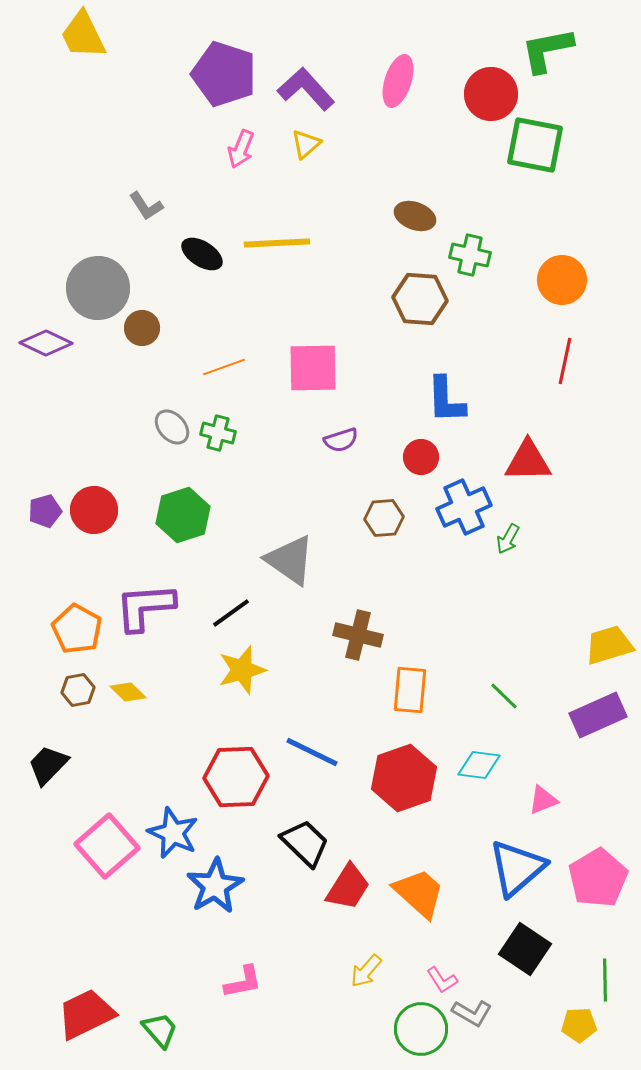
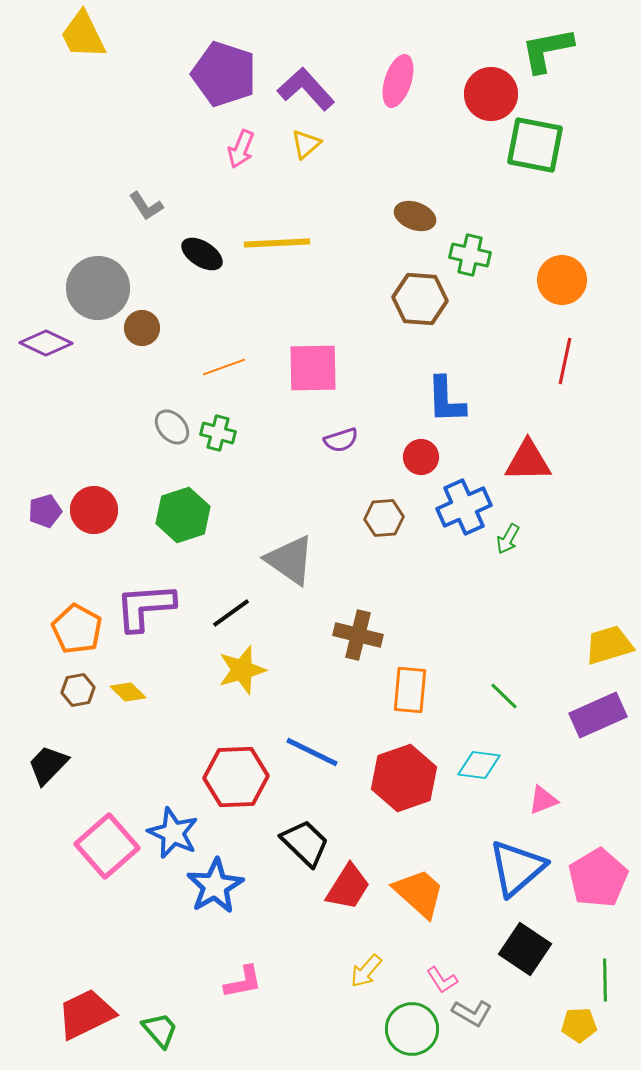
green circle at (421, 1029): moved 9 px left
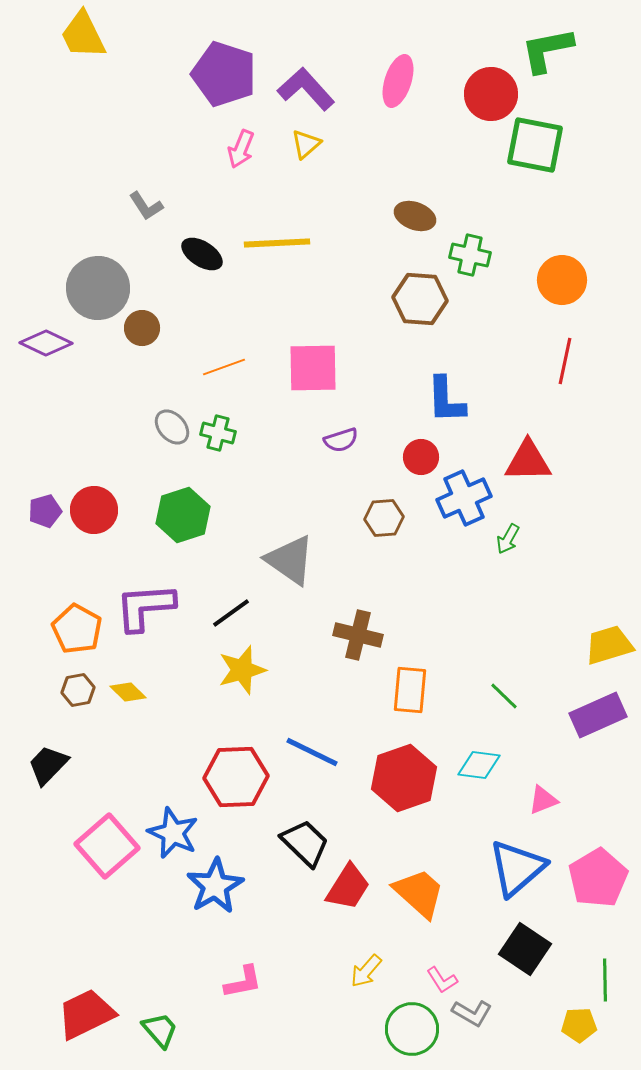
blue cross at (464, 507): moved 9 px up
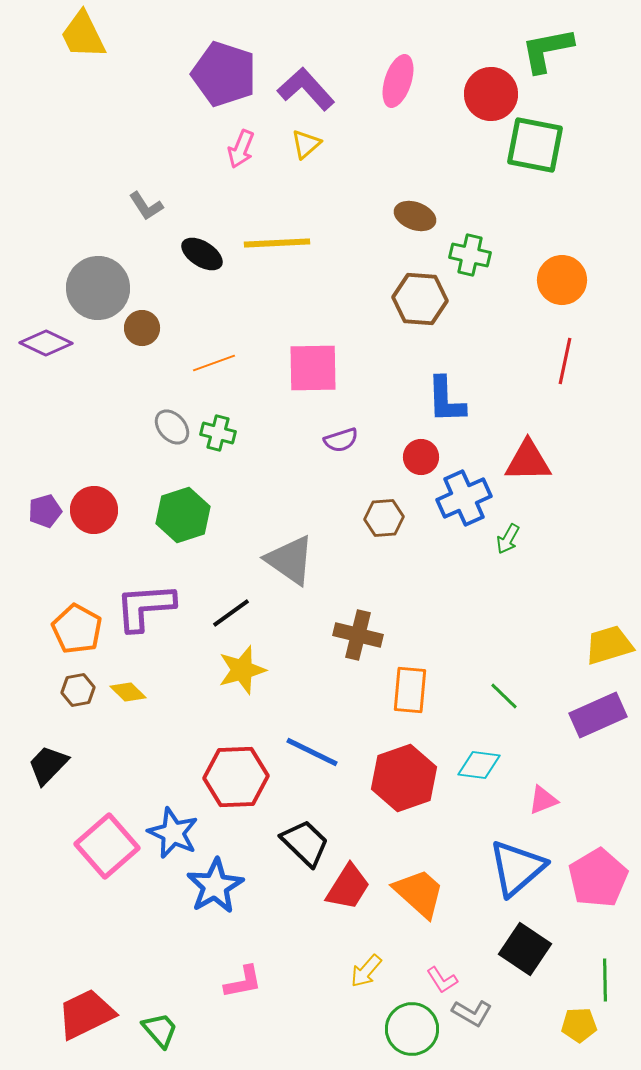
orange line at (224, 367): moved 10 px left, 4 px up
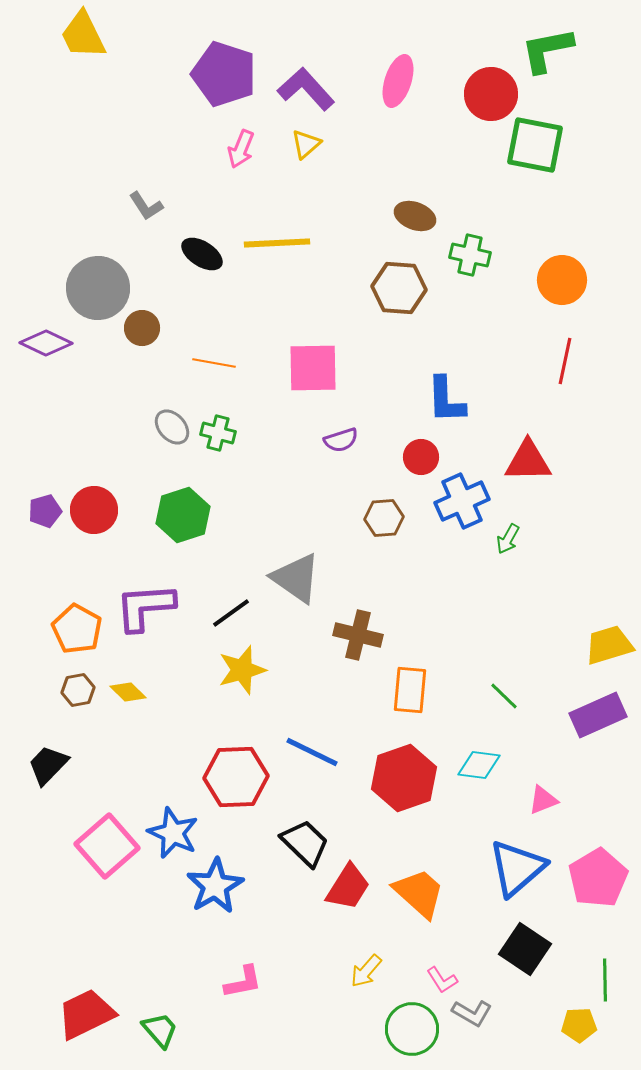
brown hexagon at (420, 299): moved 21 px left, 11 px up
orange line at (214, 363): rotated 30 degrees clockwise
blue cross at (464, 498): moved 2 px left, 3 px down
gray triangle at (290, 560): moved 6 px right, 18 px down
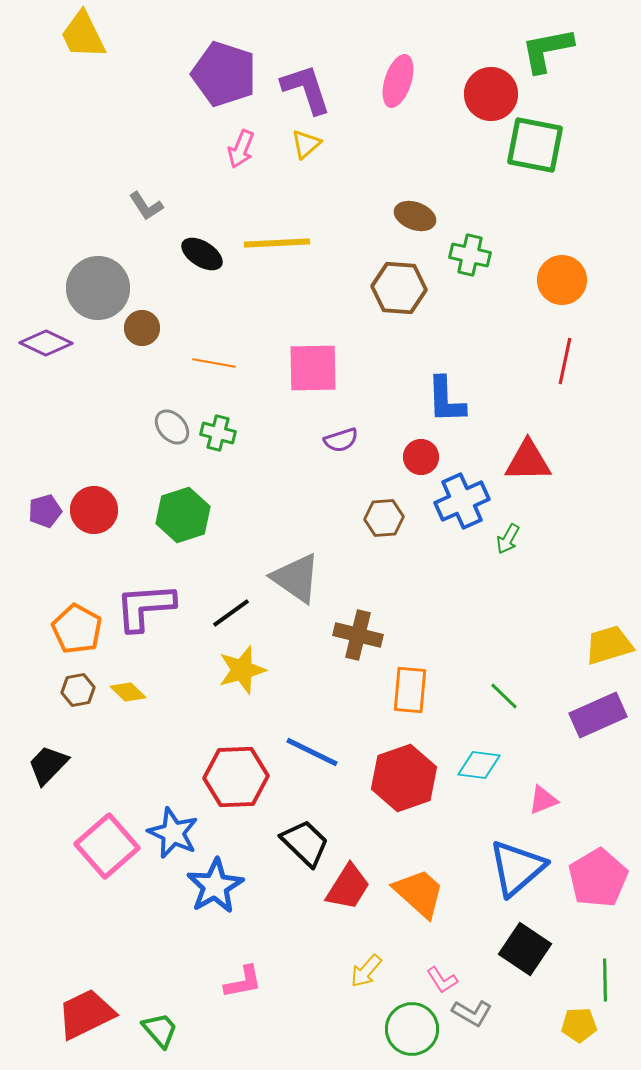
purple L-shape at (306, 89): rotated 24 degrees clockwise
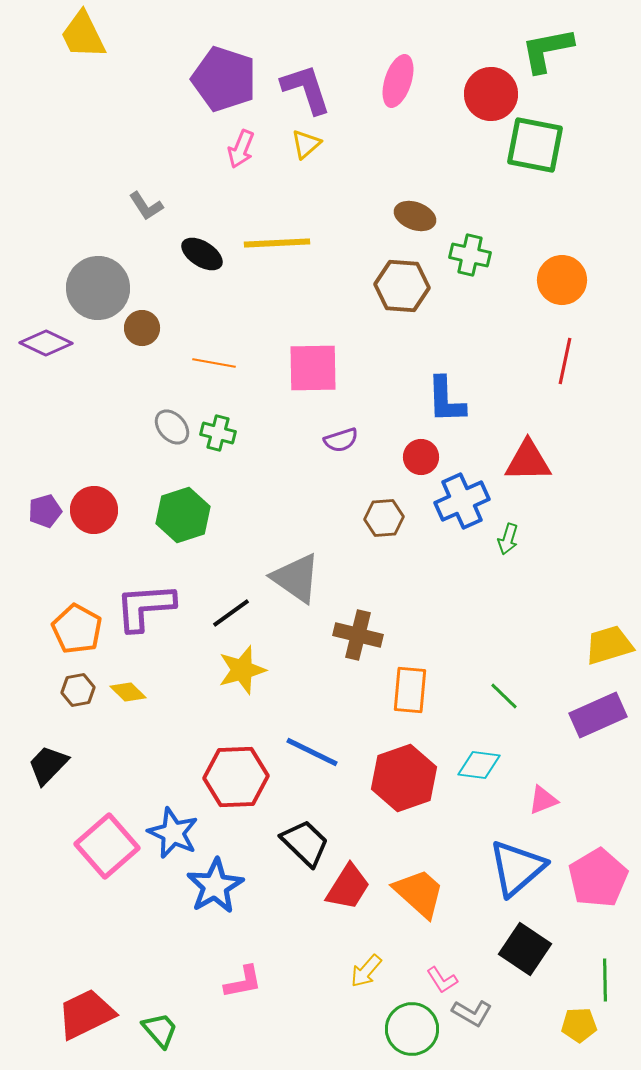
purple pentagon at (224, 74): moved 5 px down
brown hexagon at (399, 288): moved 3 px right, 2 px up
green arrow at (508, 539): rotated 12 degrees counterclockwise
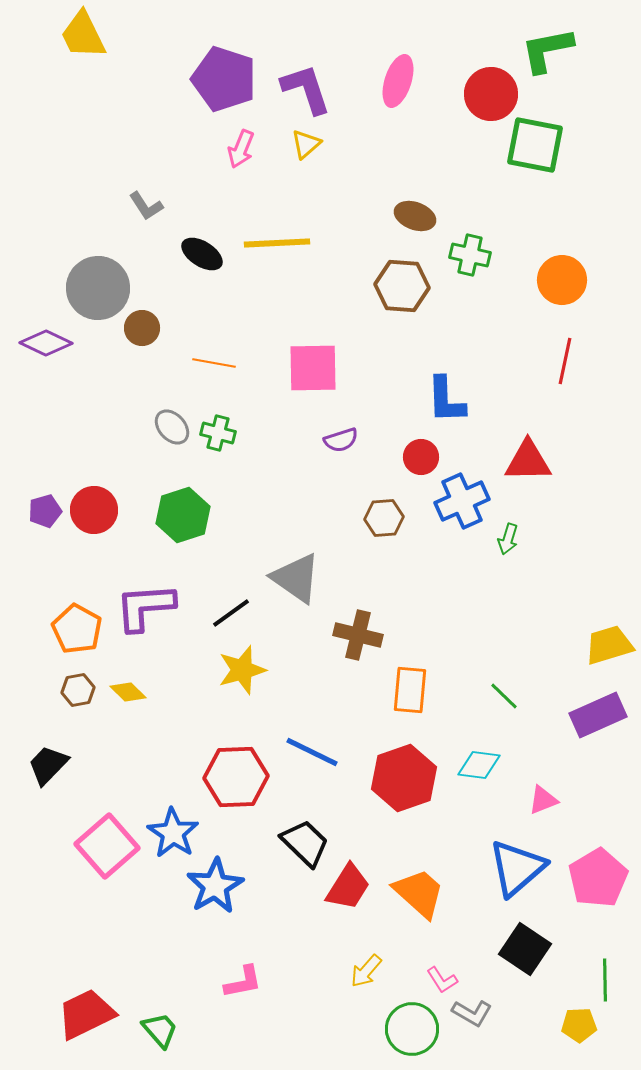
blue star at (173, 833): rotated 9 degrees clockwise
